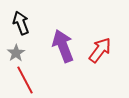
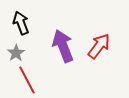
red arrow: moved 1 px left, 4 px up
red line: moved 2 px right
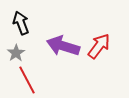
purple arrow: rotated 52 degrees counterclockwise
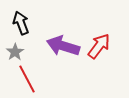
gray star: moved 1 px left, 1 px up
red line: moved 1 px up
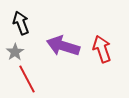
red arrow: moved 3 px right, 3 px down; rotated 56 degrees counterclockwise
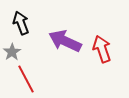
purple arrow: moved 2 px right, 5 px up; rotated 8 degrees clockwise
gray star: moved 3 px left
red line: moved 1 px left
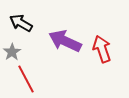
black arrow: rotated 40 degrees counterclockwise
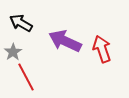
gray star: moved 1 px right
red line: moved 2 px up
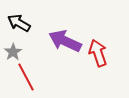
black arrow: moved 2 px left
red arrow: moved 4 px left, 4 px down
